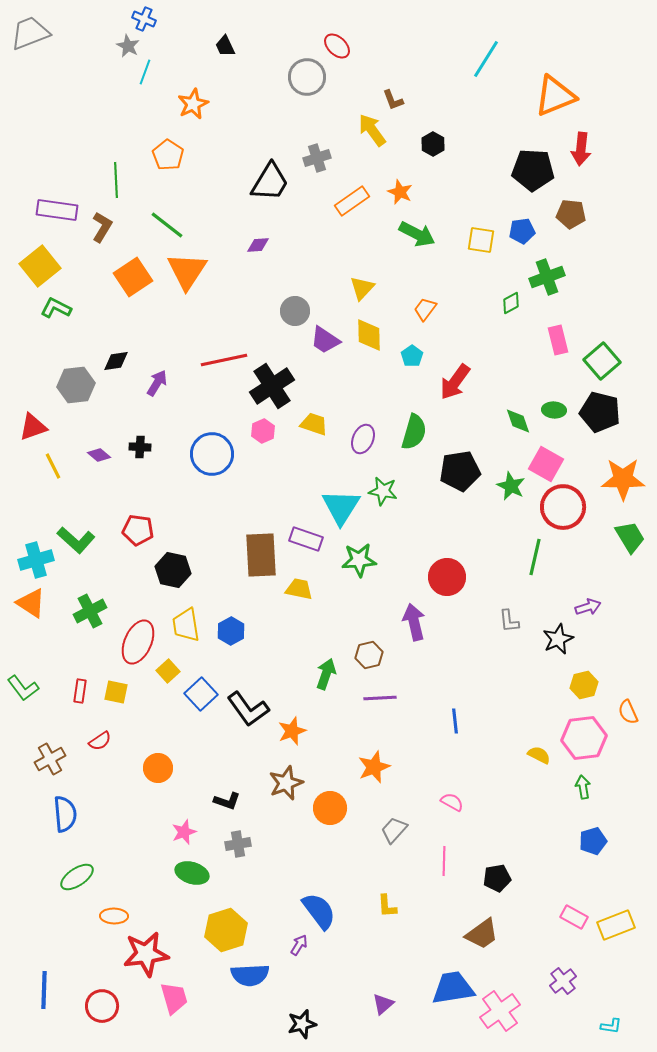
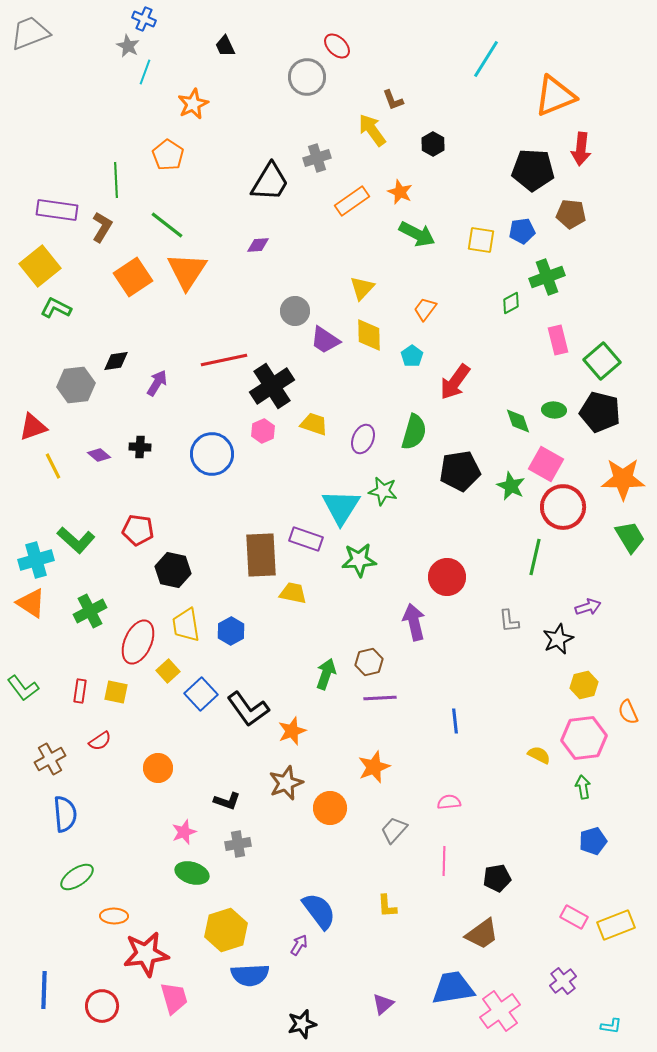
yellow trapezoid at (299, 589): moved 6 px left, 4 px down
brown hexagon at (369, 655): moved 7 px down
pink semicircle at (452, 802): moved 3 px left; rotated 35 degrees counterclockwise
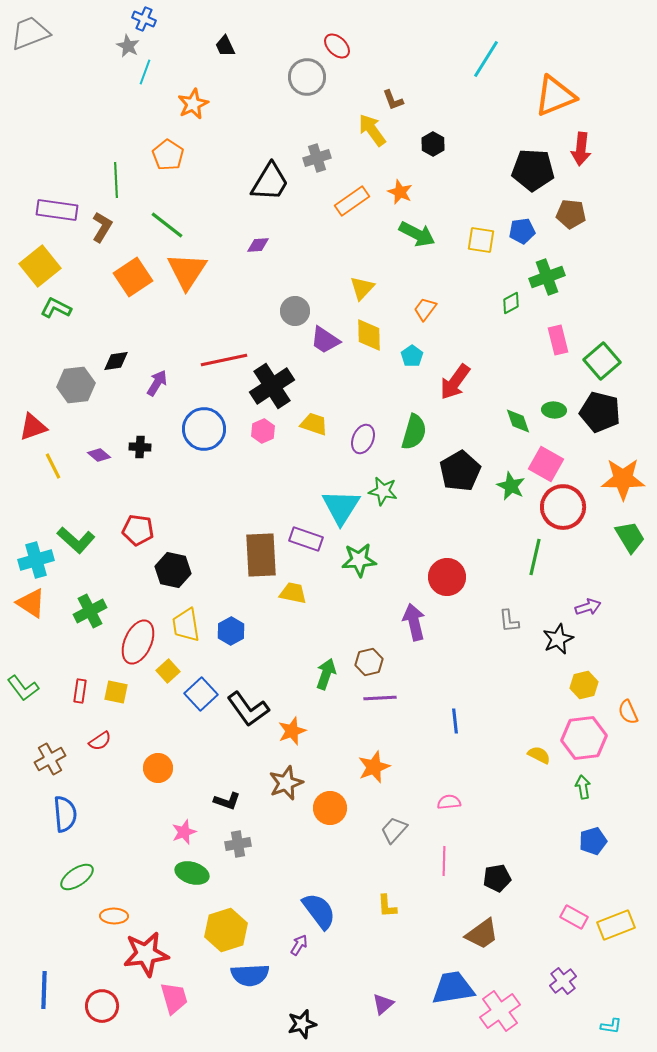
blue circle at (212, 454): moved 8 px left, 25 px up
black pentagon at (460, 471): rotated 21 degrees counterclockwise
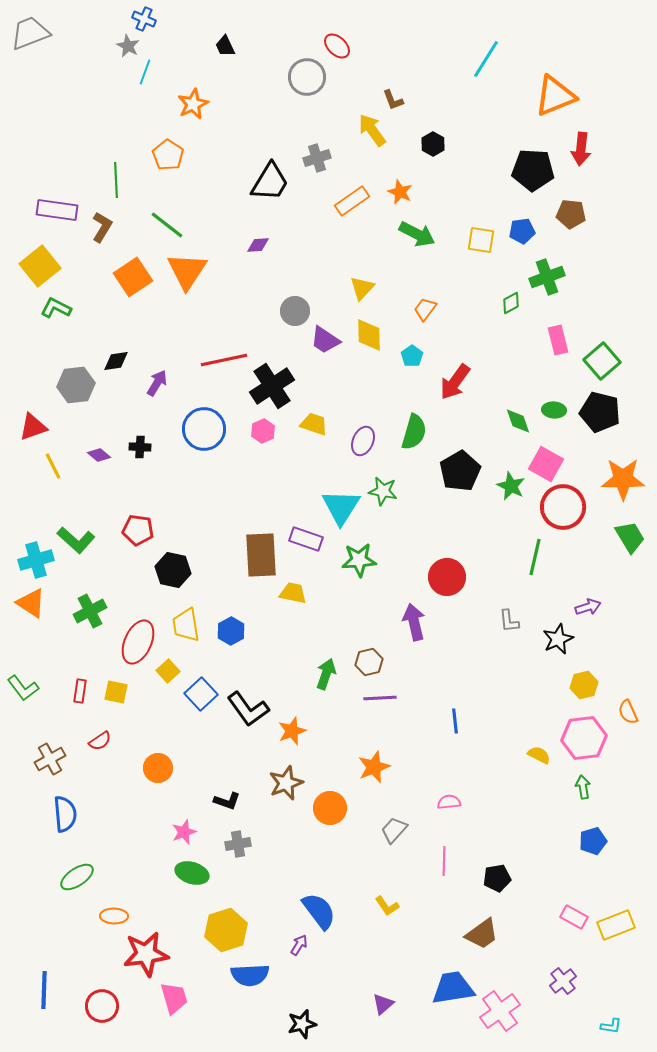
purple ellipse at (363, 439): moved 2 px down
yellow L-shape at (387, 906): rotated 30 degrees counterclockwise
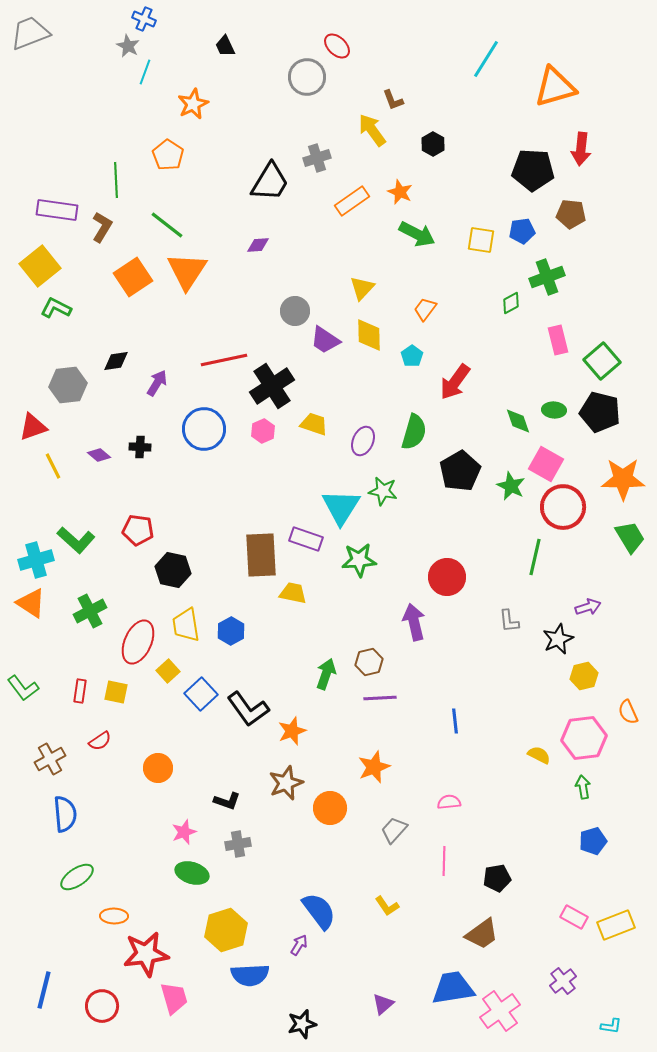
orange triangle at (555, 96): moved 9 px up; rotated 6 degrees clockwise
gray hexagon at (76, 385): moved 8 px left
yellow hexagon at (584, 685): moved 9 px up
blue line at (44, 990): rotated 12 degrees clockwise
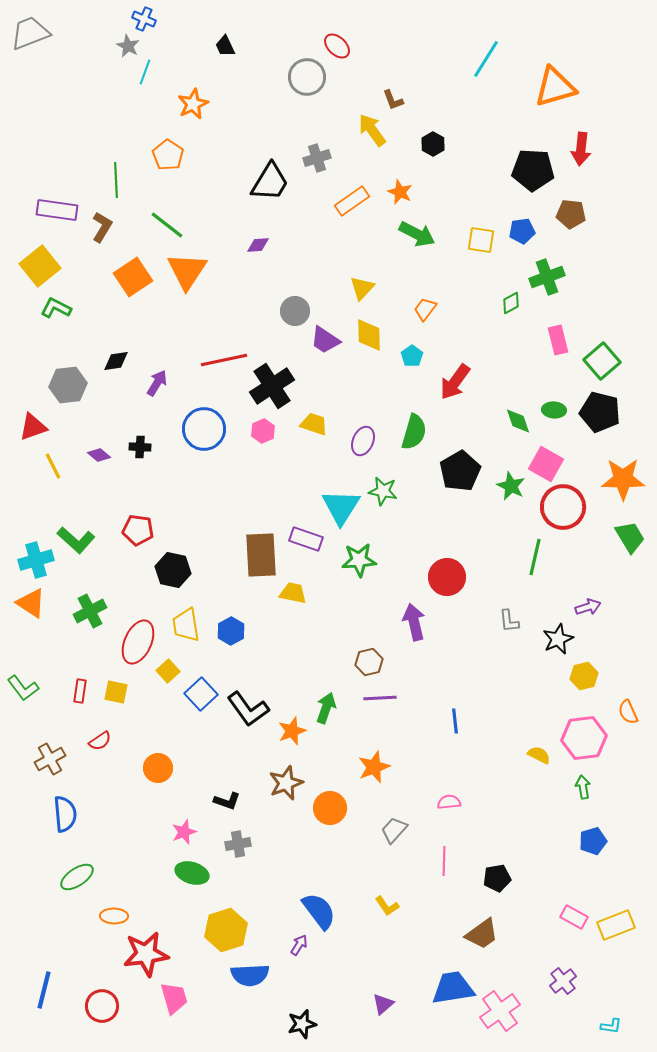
green arrow at (326, 674): moved 34 px down
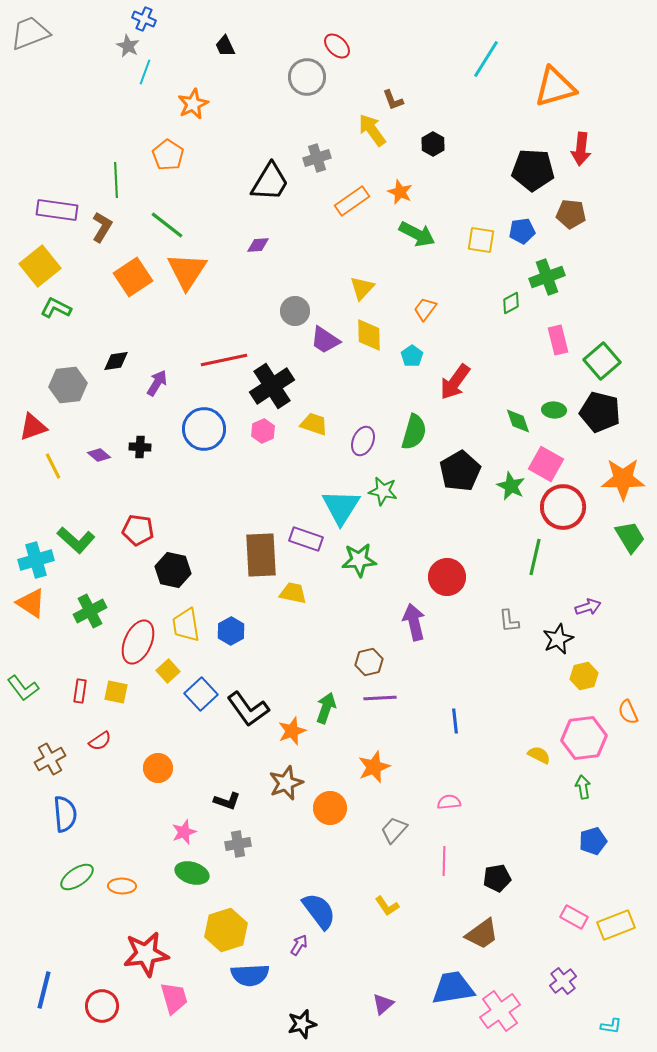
orange ellipse at (114, 916): moved 8 px right, 30 px up
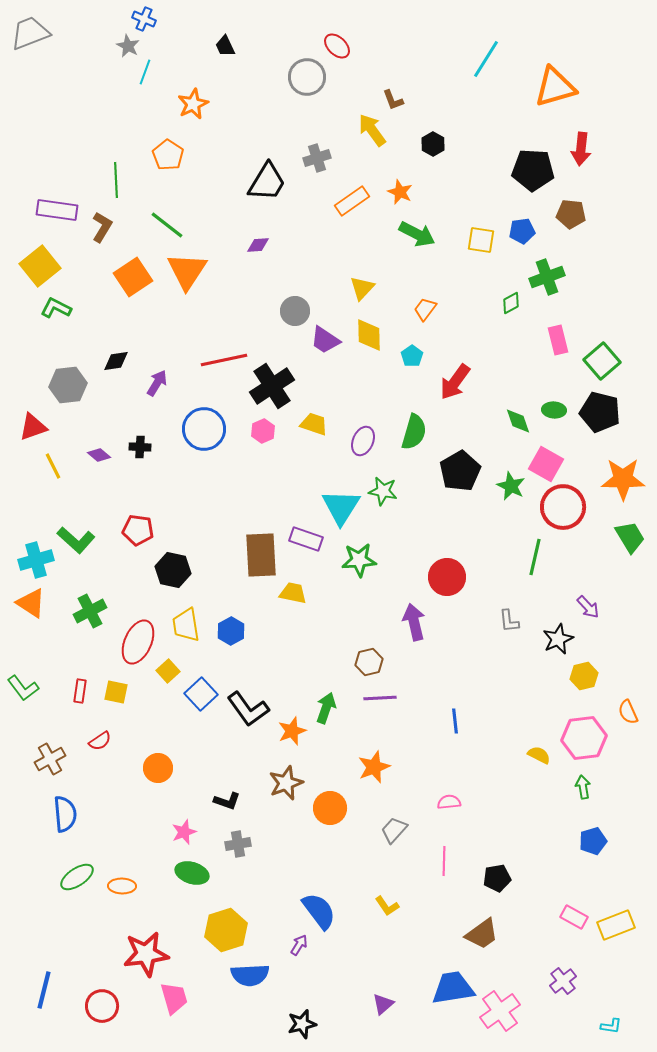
black trapezoid at (270, 182): moved 3 px left
purple arrow at (588, 607): rotated 65 degrees clockwise
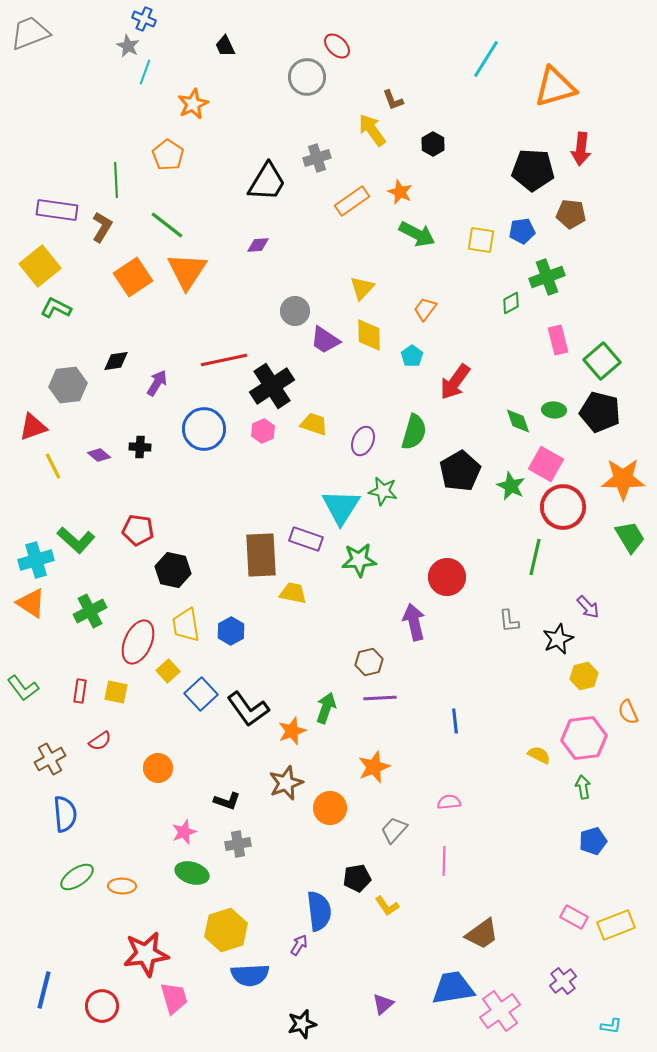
black pentagon at (497, 878): moved 140 px left
blue semicircle at (319, 911): rotated 30 degrees clockwise
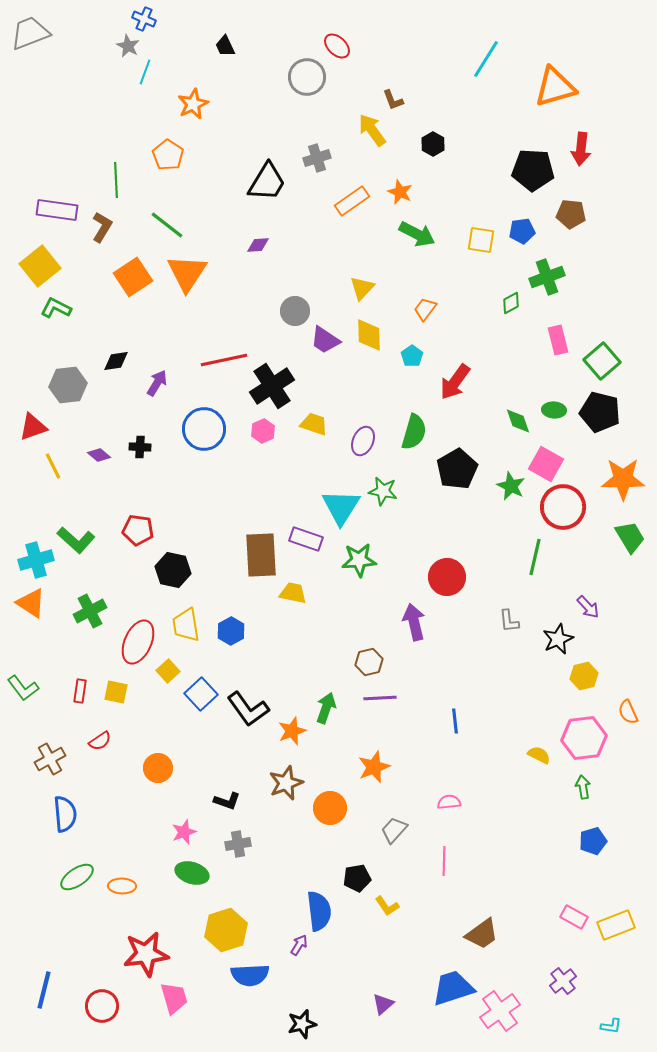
orange triangle at (187, 271): moved 2 px down
black pentagon at (460, 471): moved 3 px left, 2 px up
blue trapezoid at (453, 988): rotated 9 degrees counterclockwise
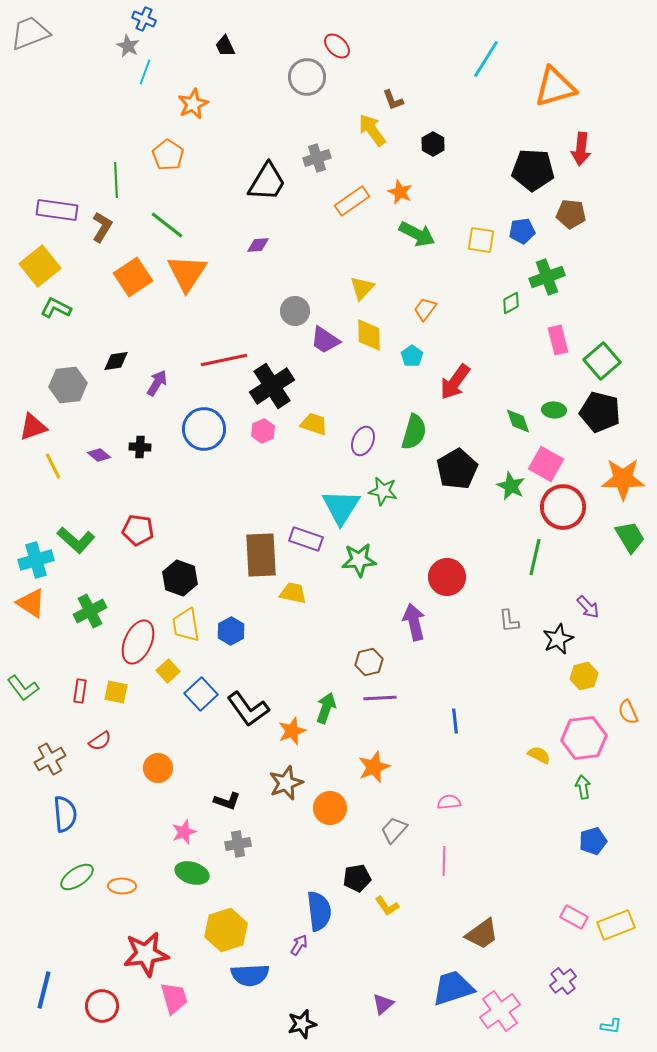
black hexagon at (173, 570): moved 7 px right, 8 px down; rotated 8 degrees clockwise
